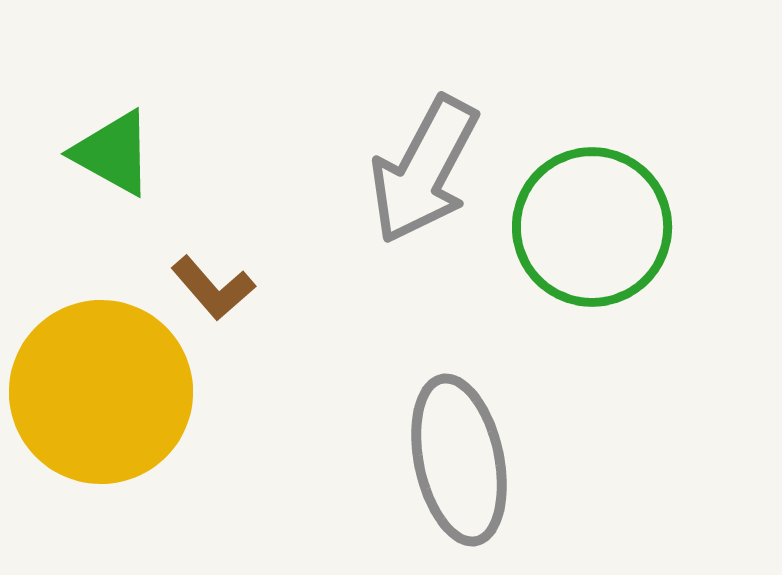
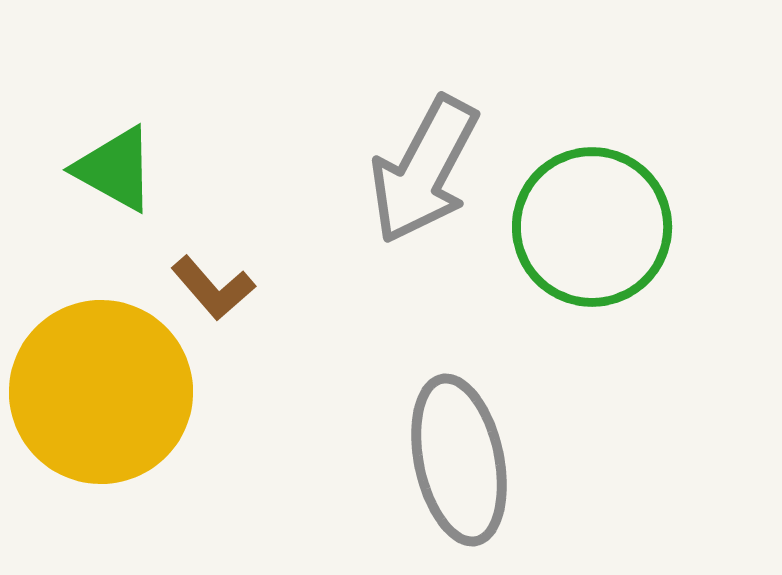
green triangle: moved 2 px right, 16 px down
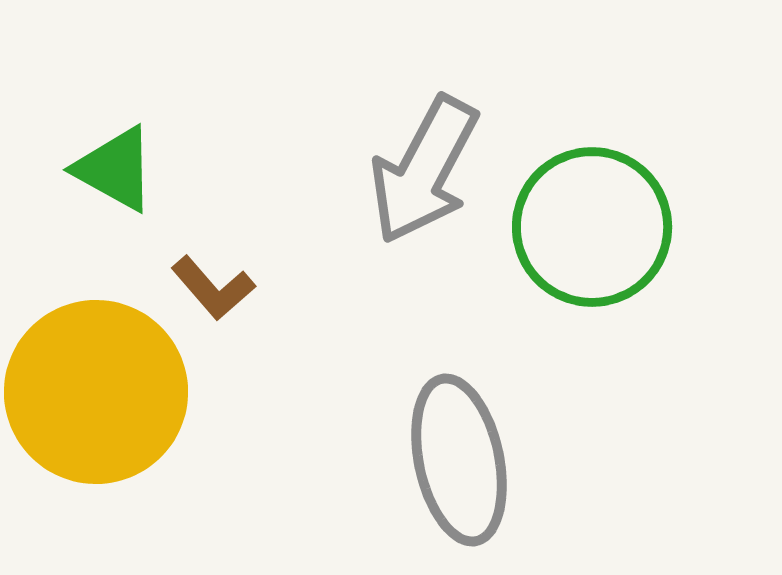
yellow circle: moved 5 px left
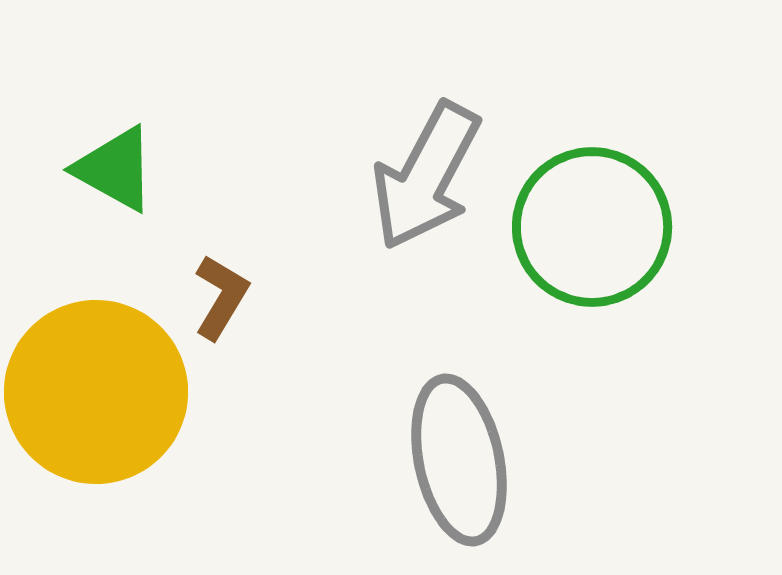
gray arrow: moved 2 px right, 6 px down
brown L-shape: moved 8 px right, 9 px down; rotated 108 degrees counterclockwise
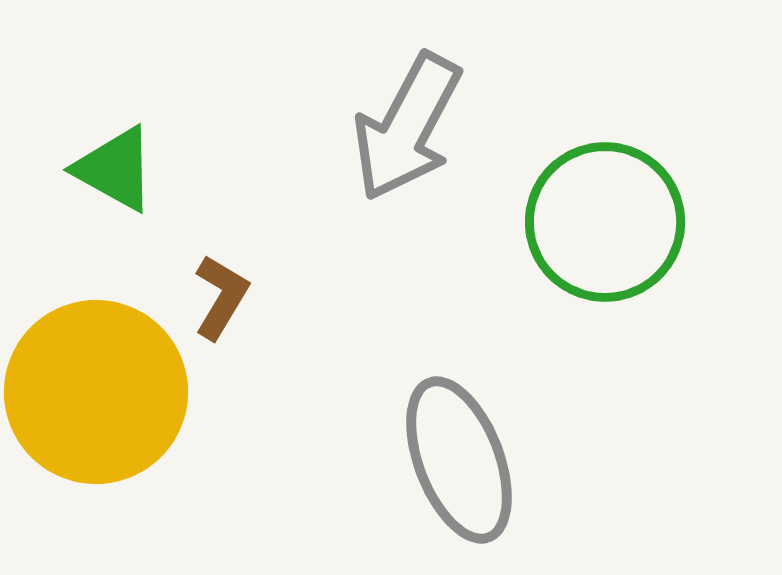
gray arrow: moved 19 px left, 49 px up
green circle: moved 13 px right, 5 px up
gray ellipse: rotated 9 degrees counterclockwise
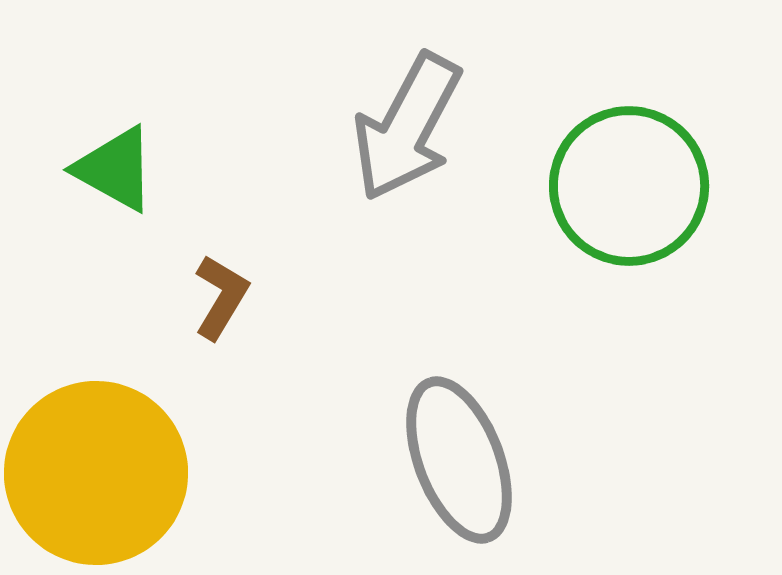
green circle: moved 24 px right, 36 px up
yellow circle: moved 81 px down
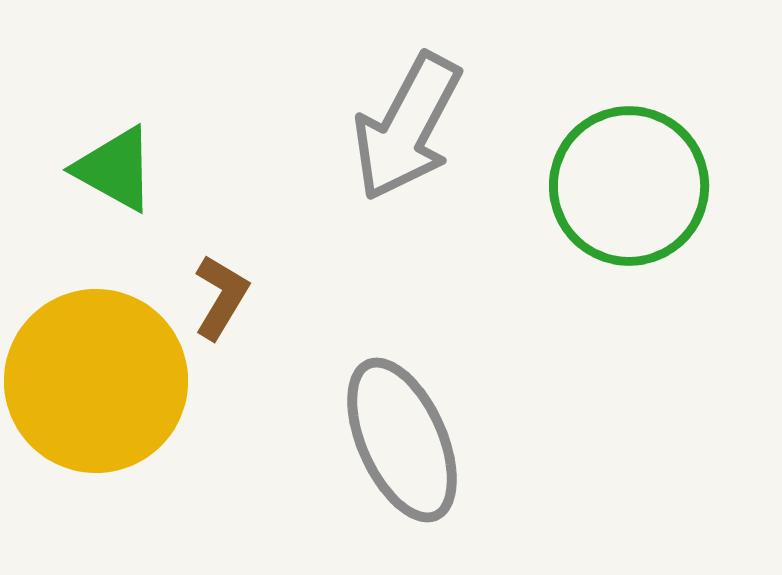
gray ellipse: moved 57 px left, 20 px up; rotated 3 degrees counterclockwise
yellow circle: moved 92 px up
